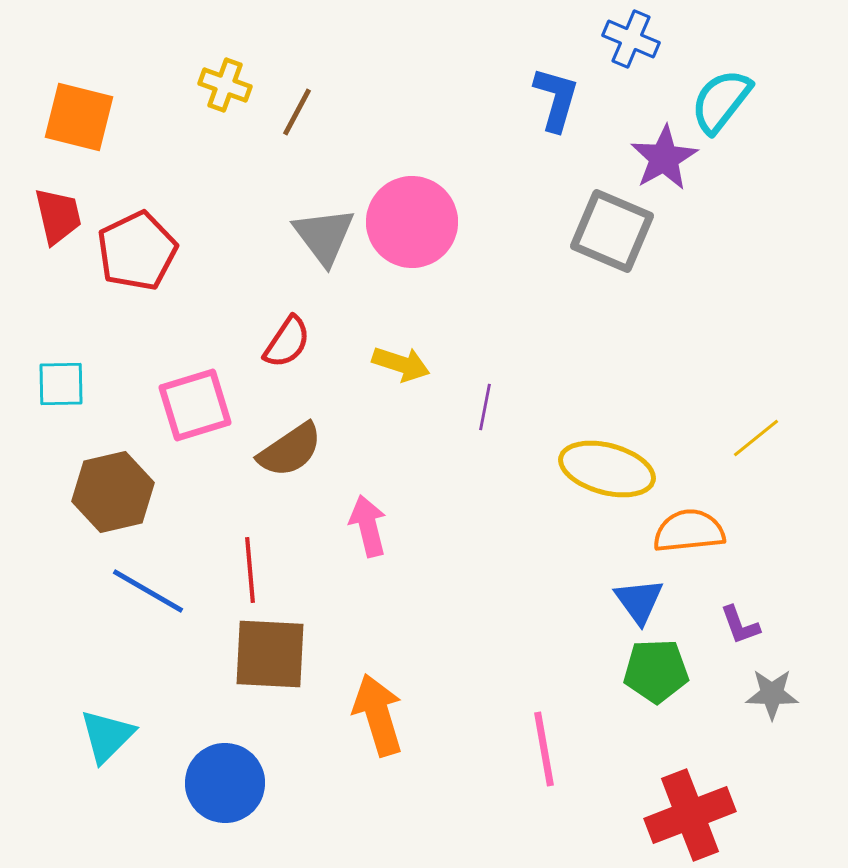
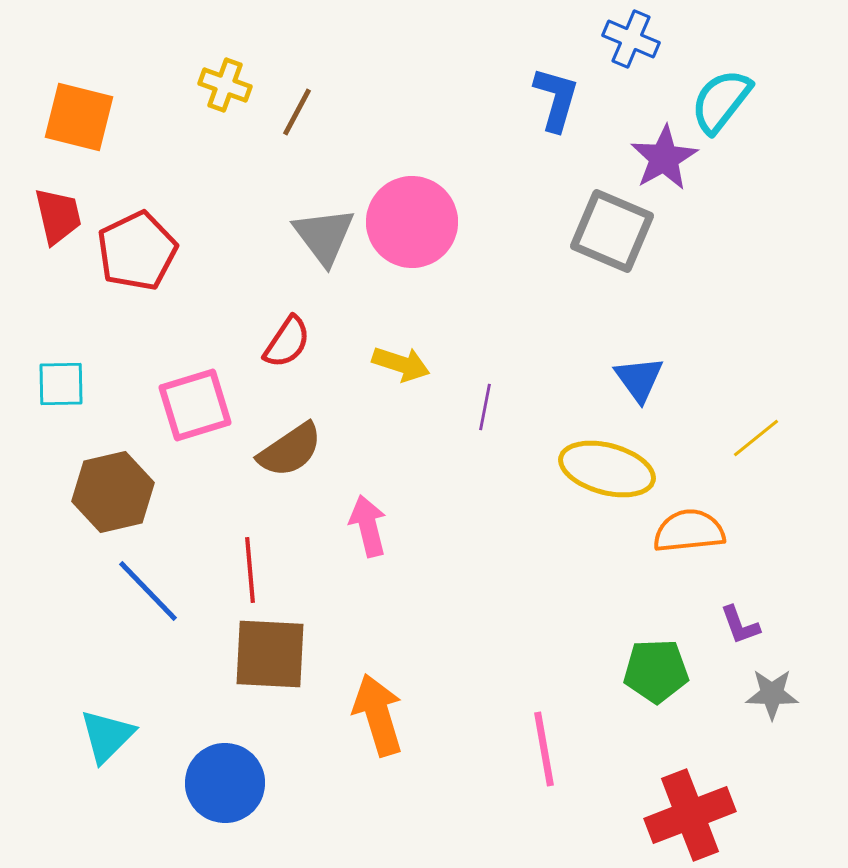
blue line: rotated 16 degrees clockwise
blue triangle: moved 222 px up
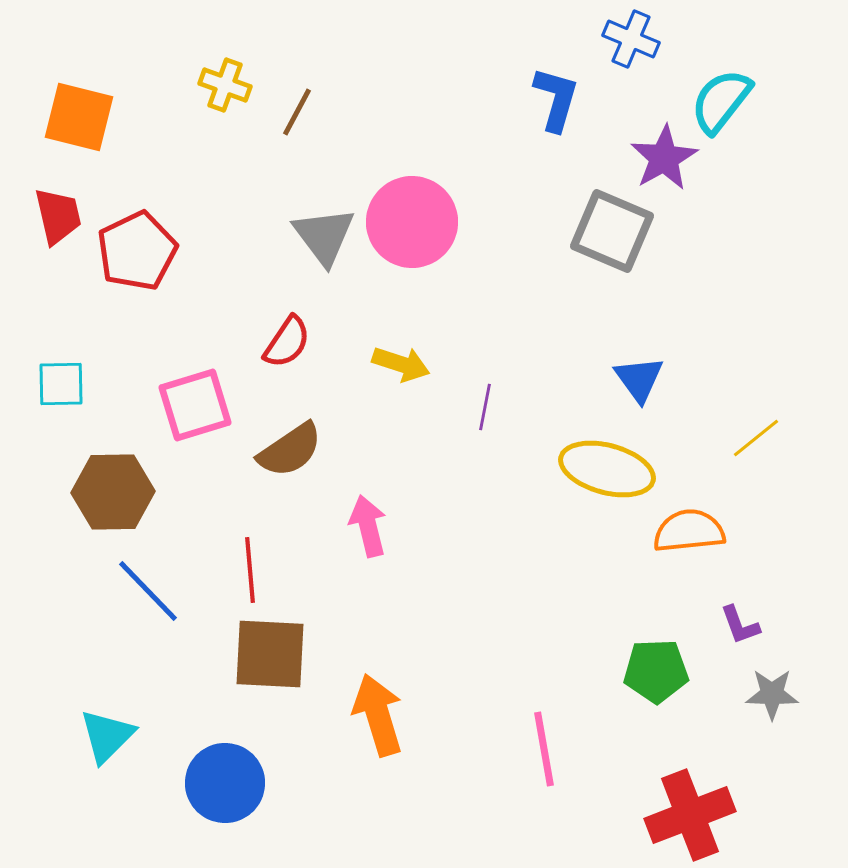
brown hexagon: rotated 12 degrees clockwise
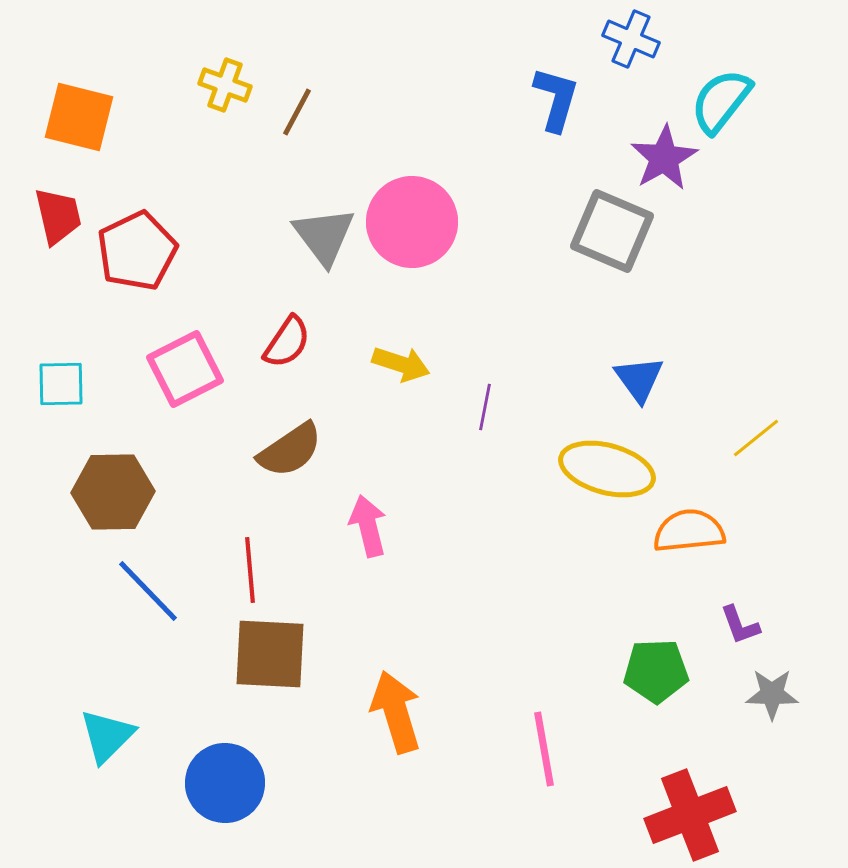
pink square: moved 10 px left, 36 px up; rotated 10 degrees counterclockwise
orange arrow: moved 18 px right, 3 px up
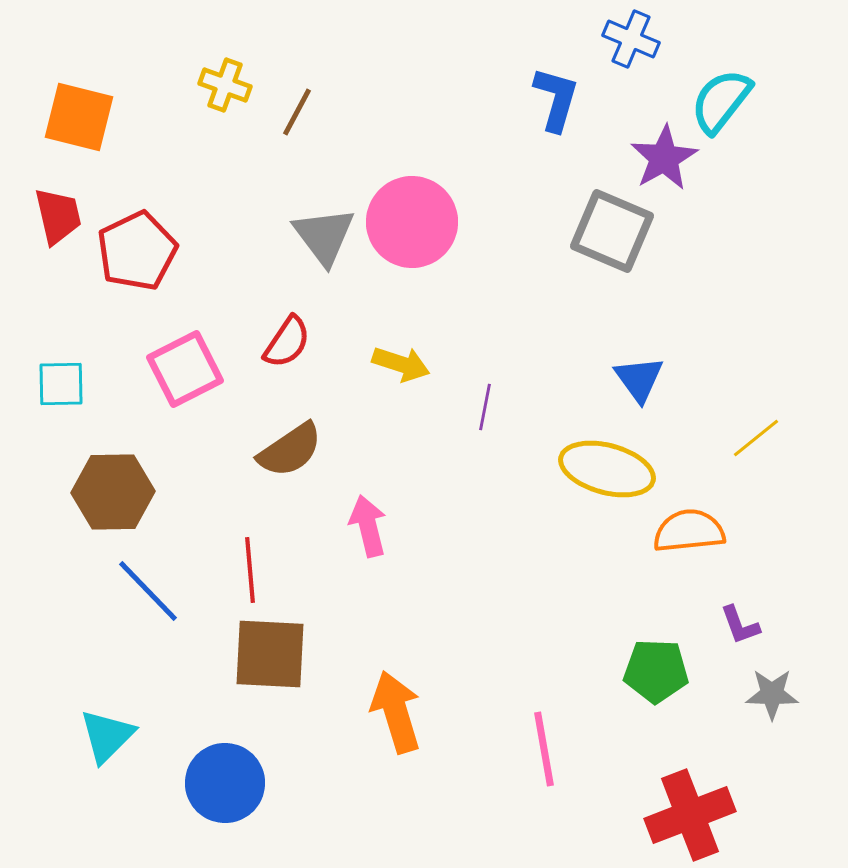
green pentagon: rotated 4 degrees clockwise
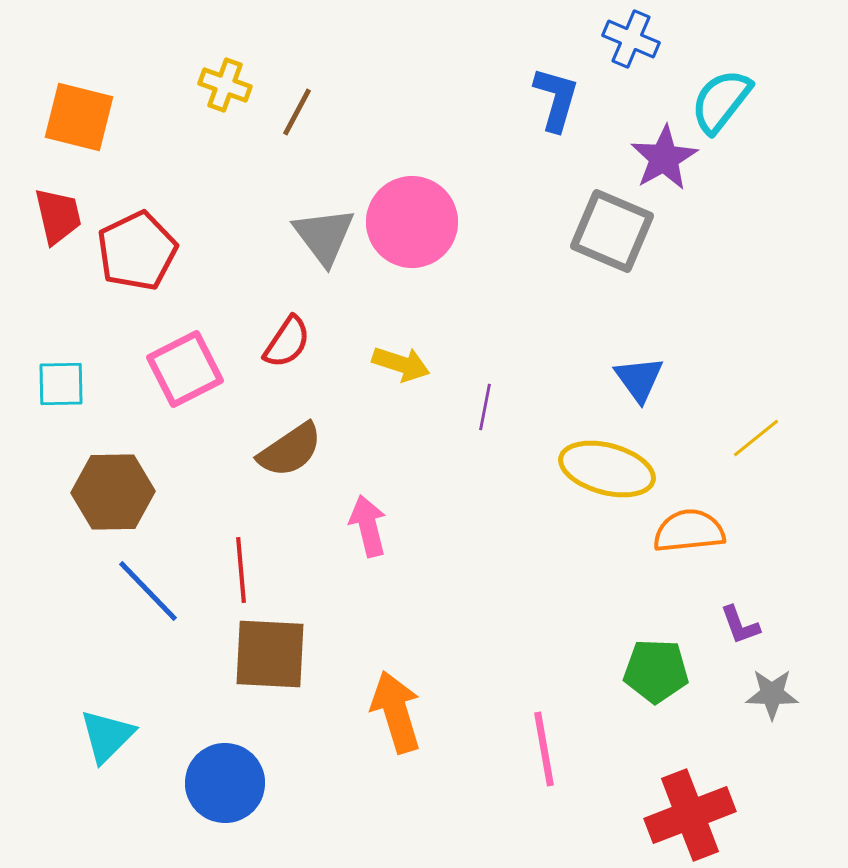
red line: moved 9 px left
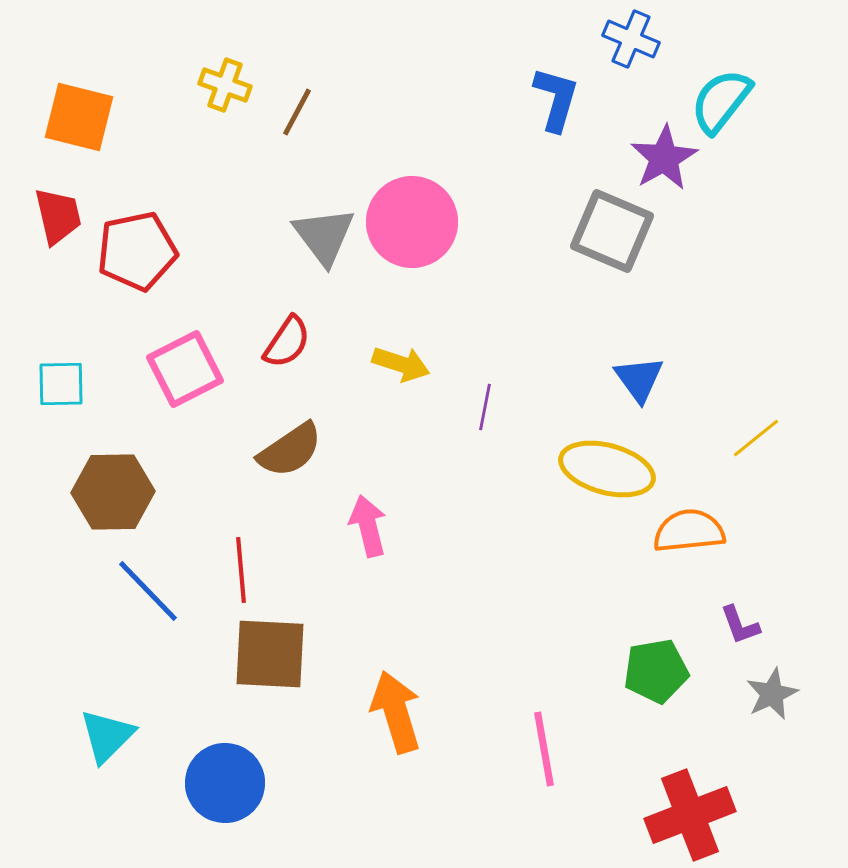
red pentagon: rotated 14 degrees clockwise
green pentagon: rotated 12 degrees counterclockwise
gray star: rotated 26 degrees counterclockwise
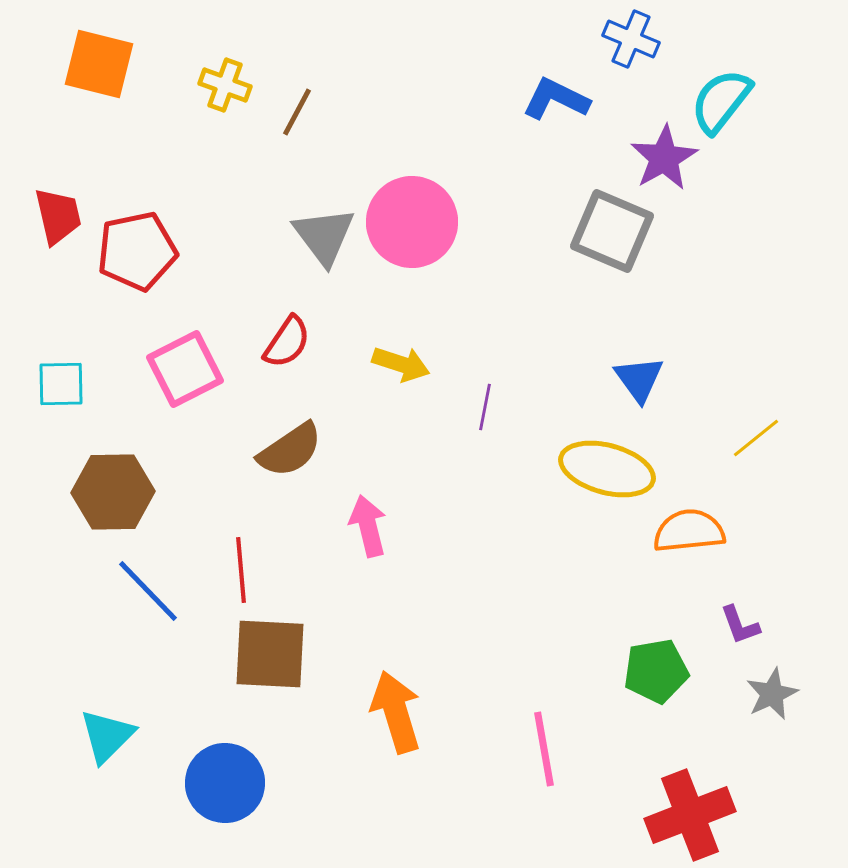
blue L-shape: rotated 80 degrees counterclockwise
orange square: moved 20 px right, 53 px up
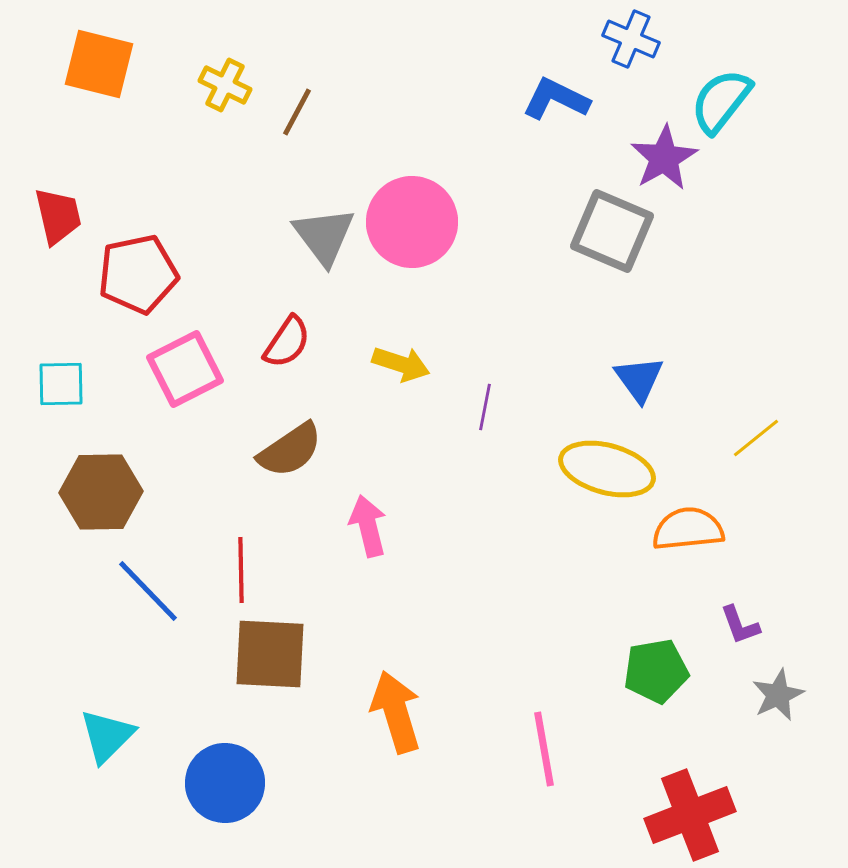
yellow cross: rotated 6 degrees clockwise
red pentagon: moved 1 px right, 23 px down
brown hexagon: moved 12 px left
orange semicircle: moved 1 px left, 2 px up
red line: rotated 4 degrees clockwise
gray star: moved 6 px right, 1 px down
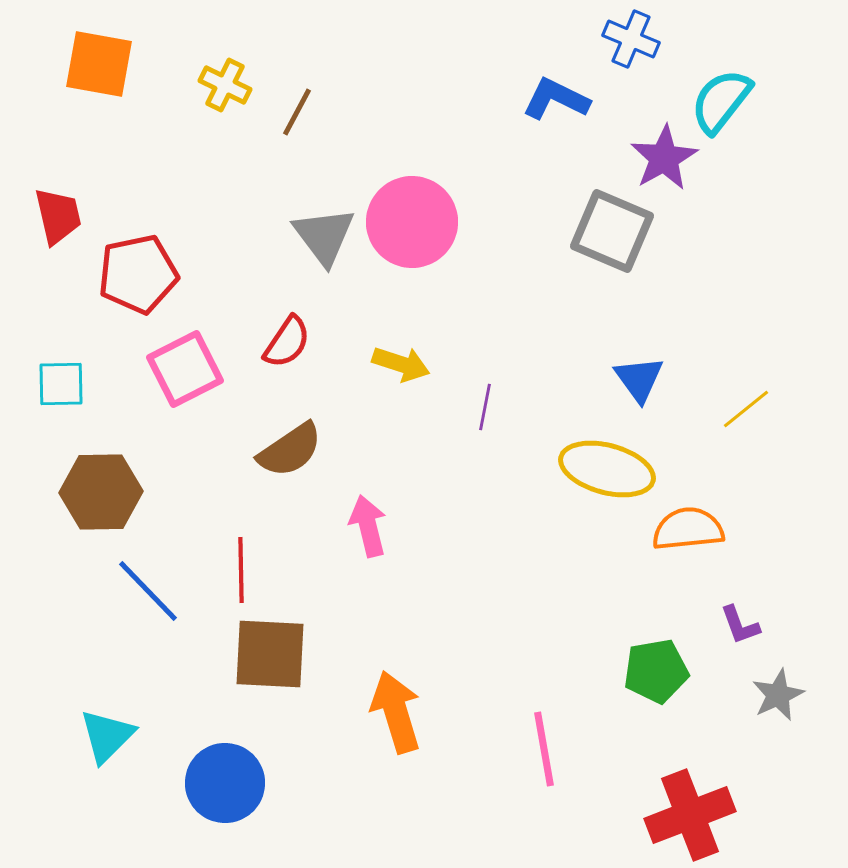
orange square: rotated 4 degrees counterclockwise
yellow line: moved 10 px left, 29 px up
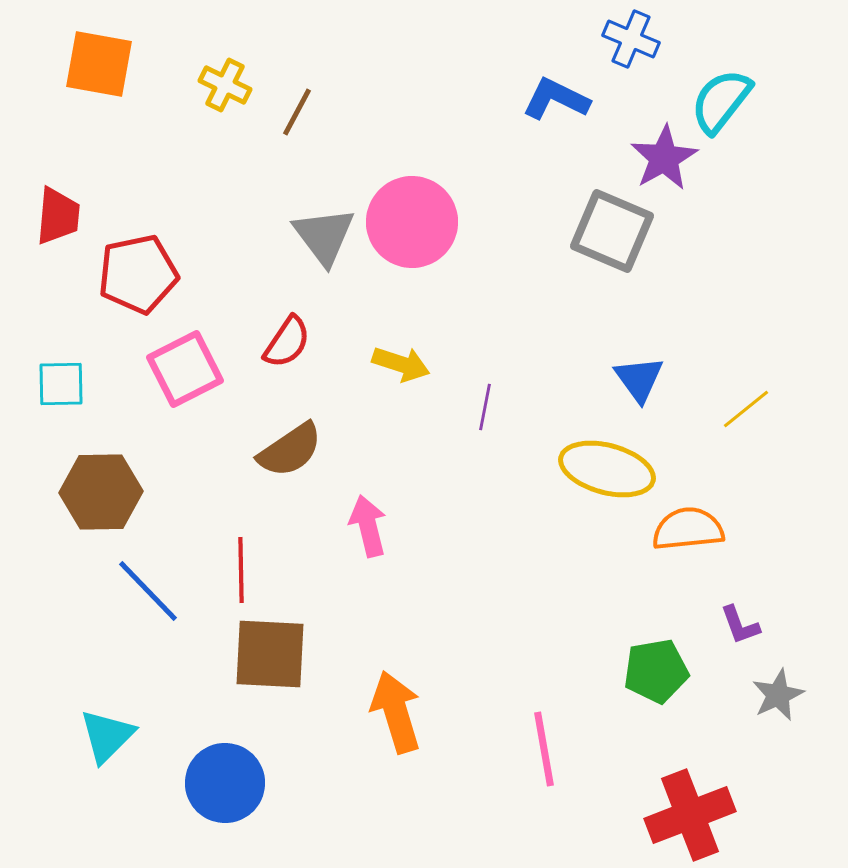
red trapezoid: rotated 18 degrees clockwise
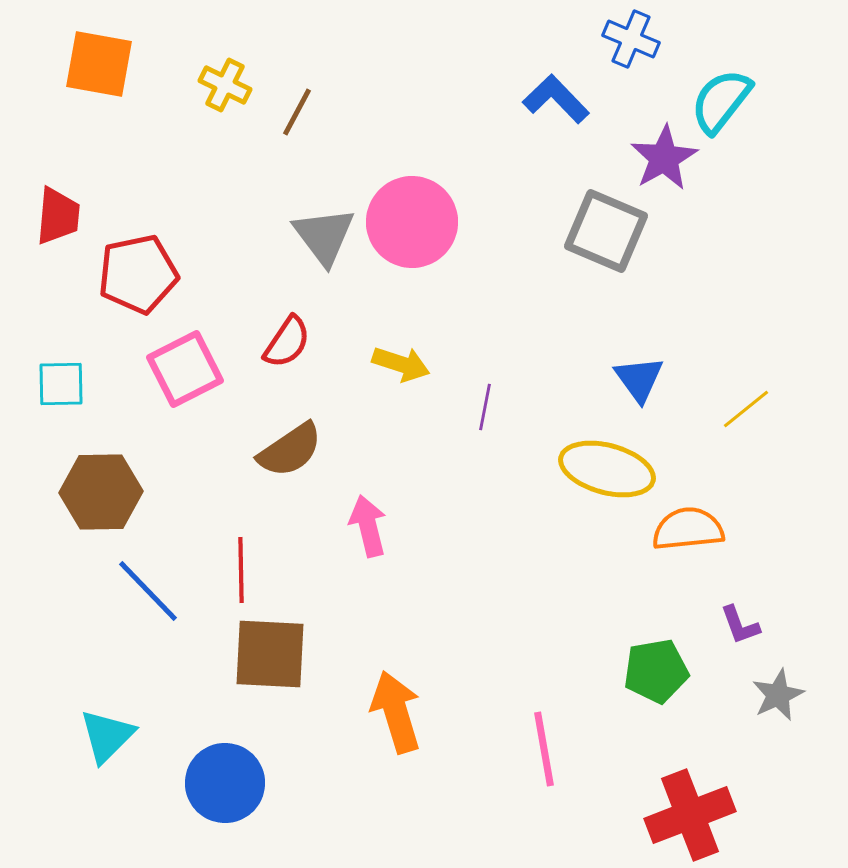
blue L-shape: rotated 20 degrees clockwise
gray square: moved 6 px left
